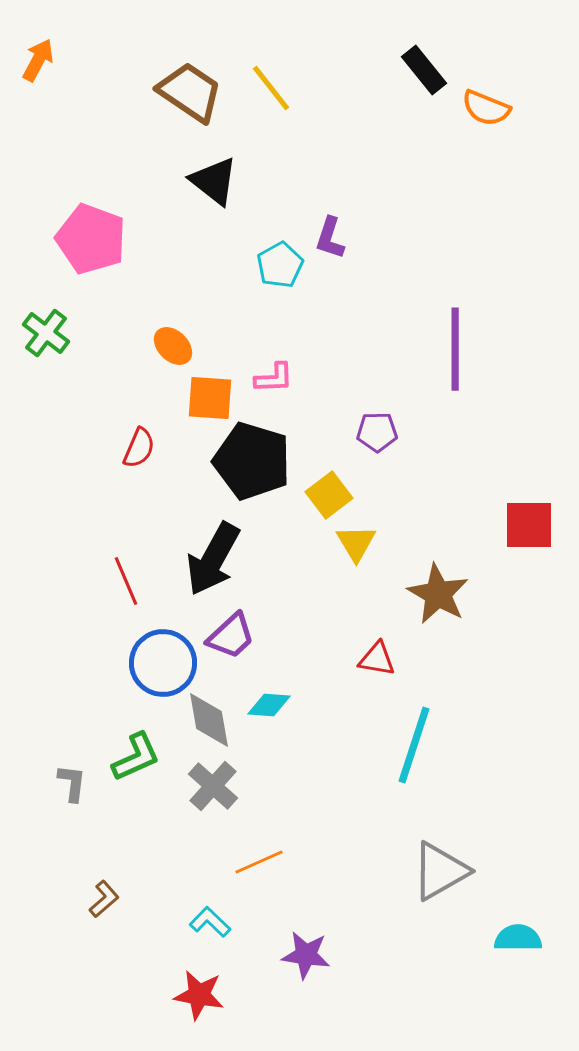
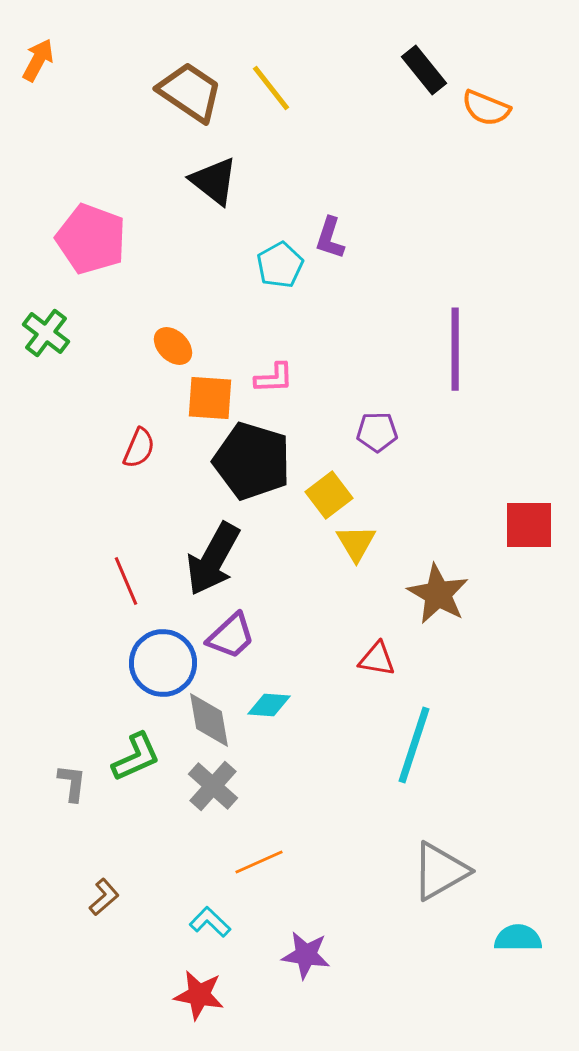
brown L-shape: moved 2 px up
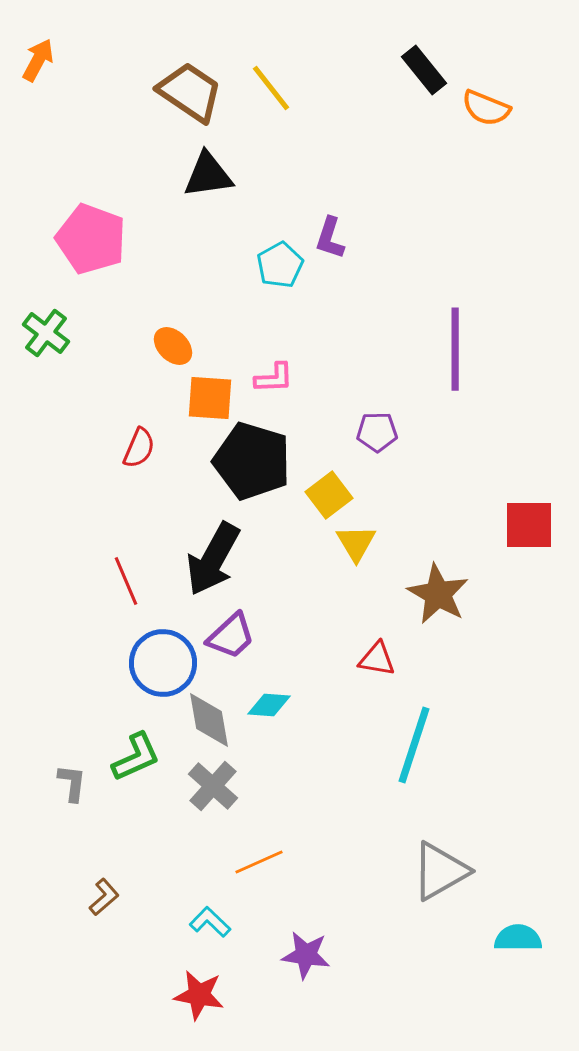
black triangle: moved 6 px left, 6 px up; rotated 46 degrees counterclockwise
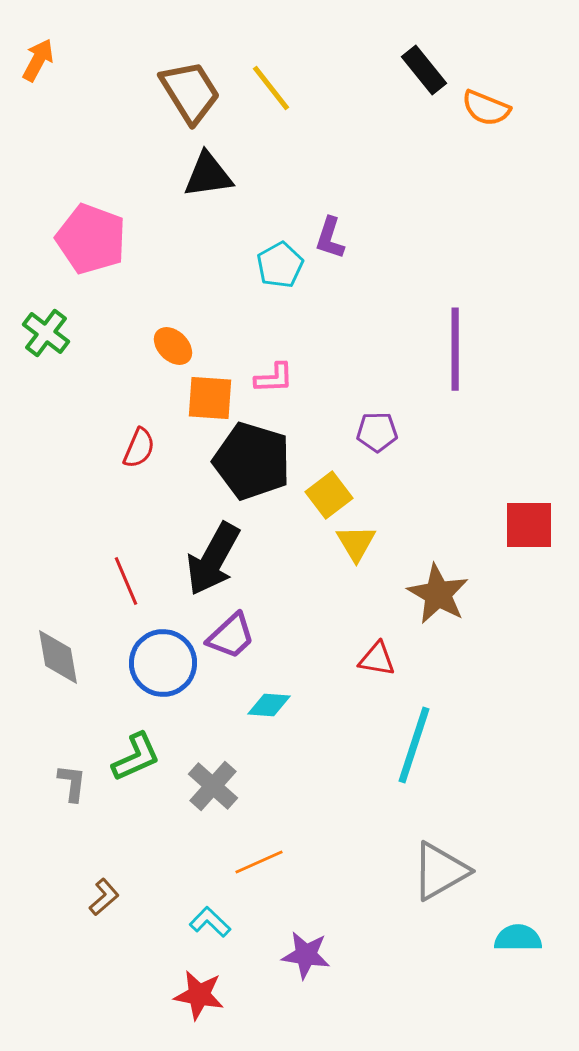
brown trapezoid: rotated 24 degrees clockwise
gray diamond: moved 151 px left, 63 px up
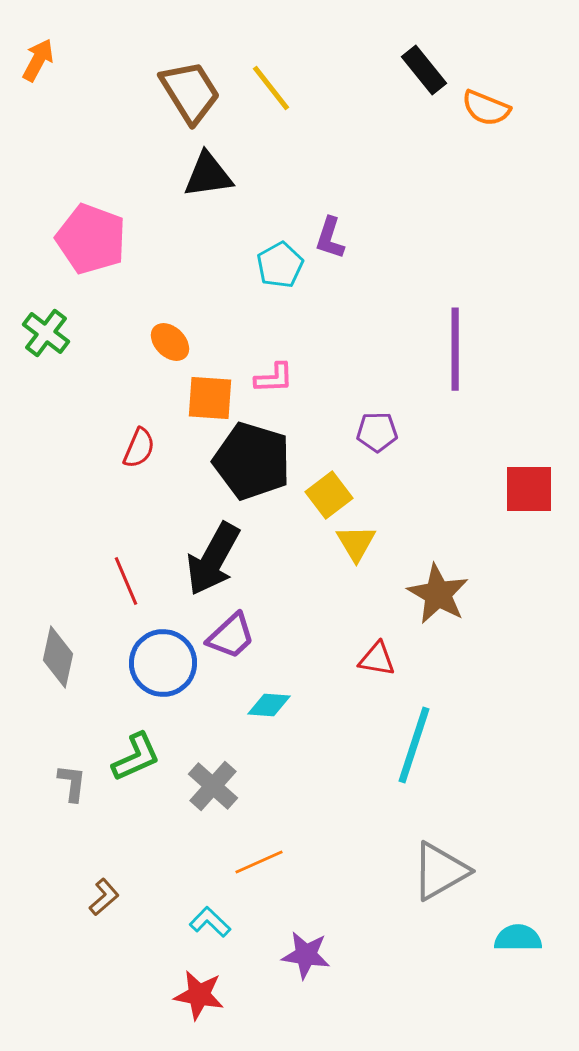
orange ellipse: moved 3 px left, 4 px up
red square: moved 36 px up
gray diamond: rotated 22 degrees clockwise
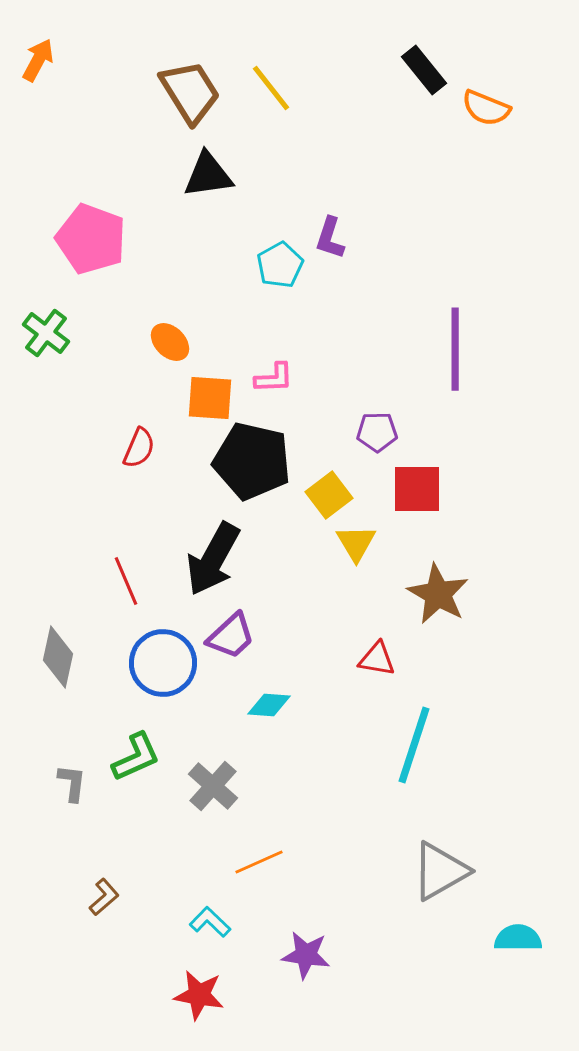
black pentagon: rotated 4 degrees counterclockwise
red square: moved 112 px left
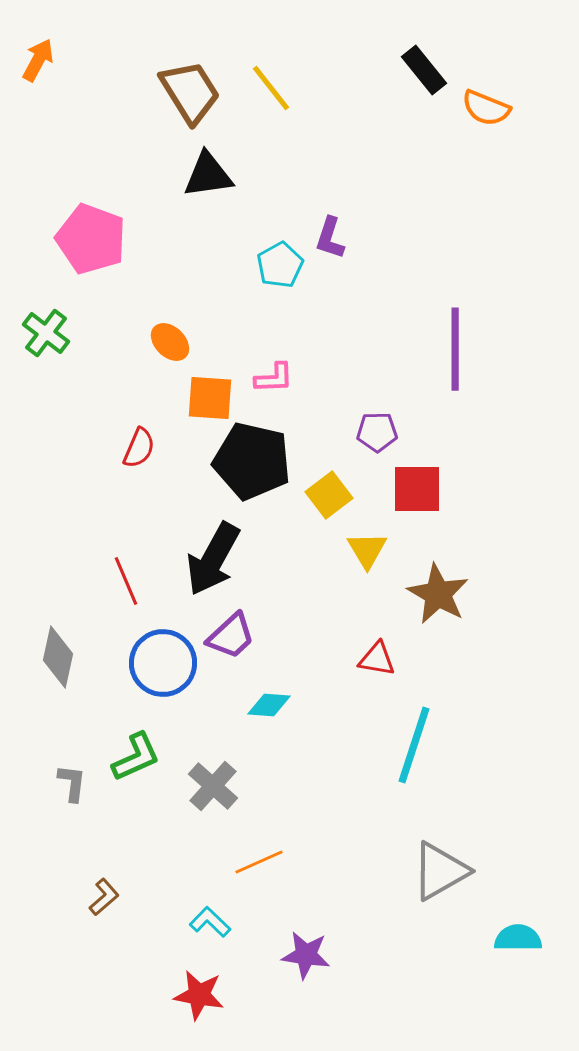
yellow triangle: moved 11 px right, 7 px down
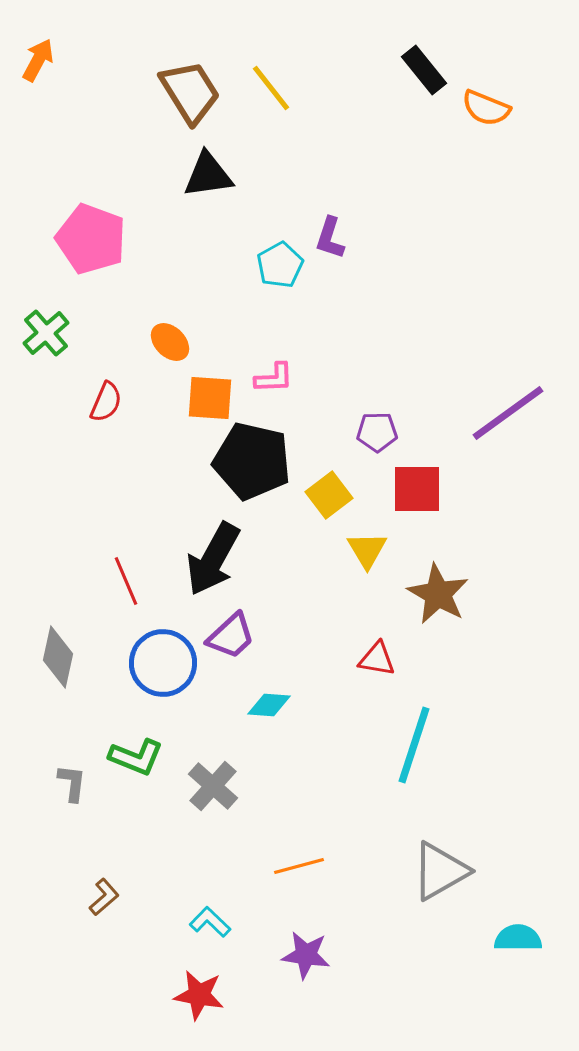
green cross: rotated 12 degrees clockwise
purple line: moved 53 px right, 64 px down; rotated 54 degrees clockwise
red semicircle: moved 33 px left, 46 px up
green L-shape: rotated 46 degrees clockwise
orange line: moved 40 px right, 4 px down; rotated 9 degrees clockwise
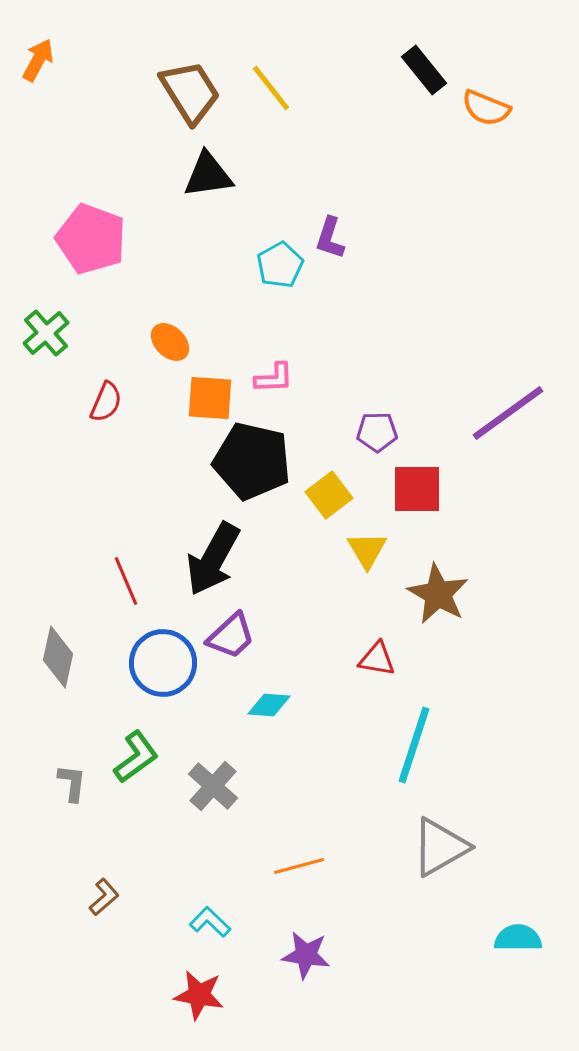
green L-shape: rotated 58 degrees counterclockwise
gray triangle: moved 24 px up
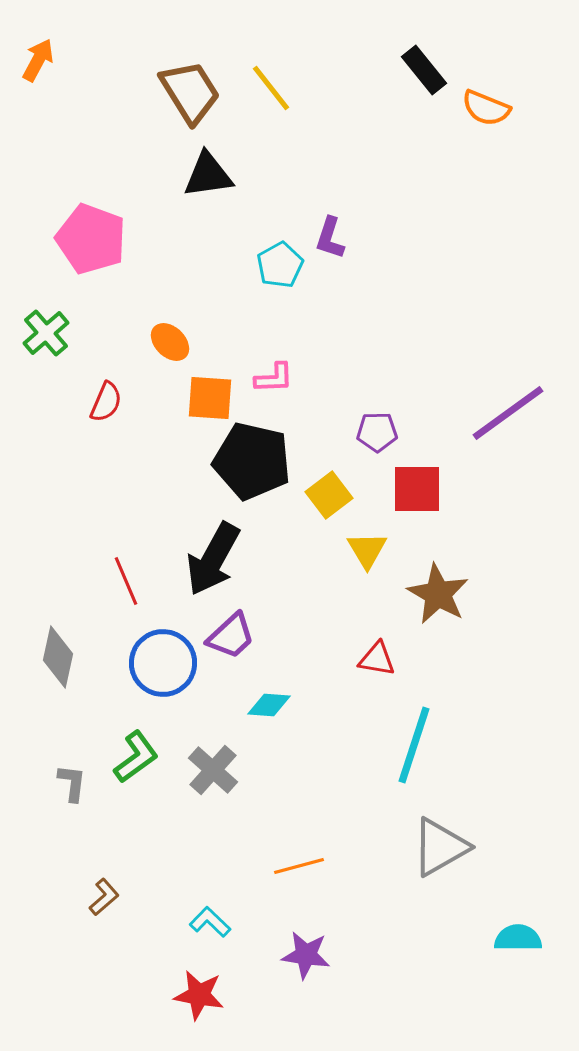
gray cross: moved 16 px up
